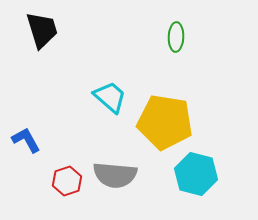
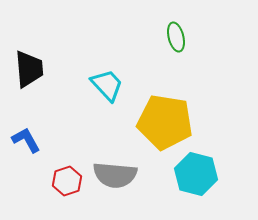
black trapezoid: moved 13 px left, 39 px down; rotated 12 degrees clockwise
green ellipse: rotated 16 degrees counterclockwise
cyan trapezoid: moved 3 px left, 12 px up; rotated 6 degrees clockwise
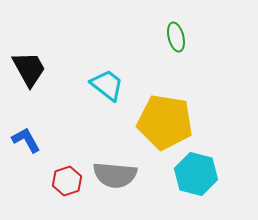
black trapezoid: rotated 24 degrees counterclockwise
cyan trapezoid: rotated 9 degrees counterclockwise
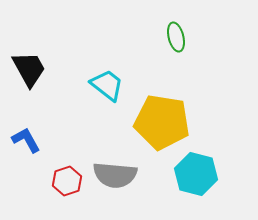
yellow pentagon: moved 3 px left
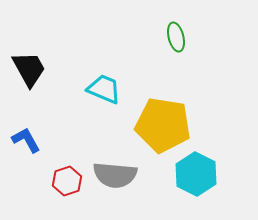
cyan trapezoid: moved 3 px left, 4 px down; rotated 15 degrees counterclockwise
yellow pentagon: moved 1 px right, 3 px down
cyan hexagon: rotated 12 degrees clockwise
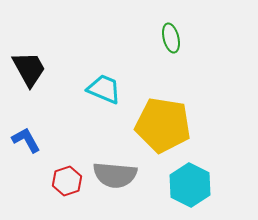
green ellipse: moved 5 px left, 1 px down
cyan hexagon: moved 6 px left, 11 px down
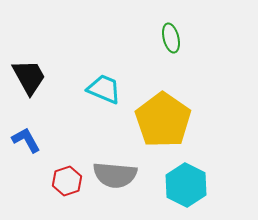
black trapezoid: moved 8 px down
yellow pentagon: moved 5 px up; rotated 26 degrees clockwise
cyan hexagon: moved 4 px left
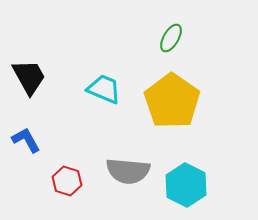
green ellipse: rotated 44 degrees clockwise
yellow pentagon: moved 9 px right, 19 px up
gray semicircle: moved 13 px right, 4 px up
red hexagon: rotated 24 degrees counterclockwise
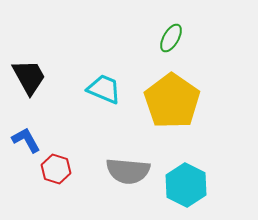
red hexagon: moved 11 px left, 12 px up
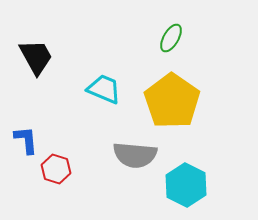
black trapezoid: moved 7 px right, 20 px up
blue L-shape: rotated 24 degrees clockwise
gray semicircle: moved 7 px right, 16 px up
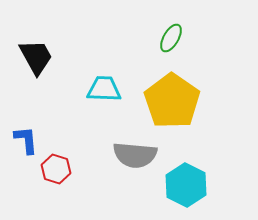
cyan trapezoid: rotated 21 degrees counterclockwise
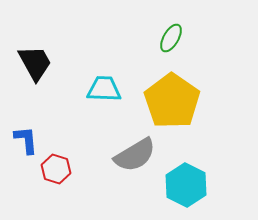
black trapezoid: moved 1 px left, 6 px down
gray semicircle: rotated 36 degrees counterclockwise
